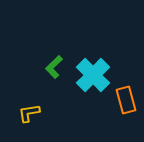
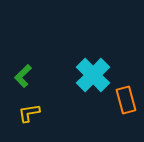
green L-shape: moved 31 px left, 9 px down
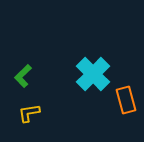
cyan cross: moved 1 px up
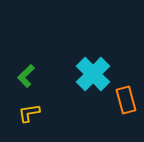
green L-shape: moved 3 px right
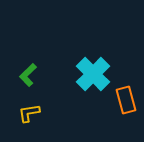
green L-shape: moved 2 px right, 1 px up
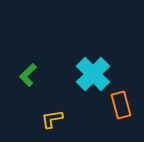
orange rectangle: moved 5 px left, 5 px down
yellow L-shape: moved 23 px right, 6 px down
